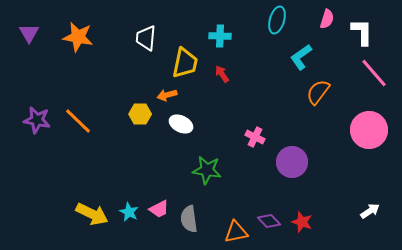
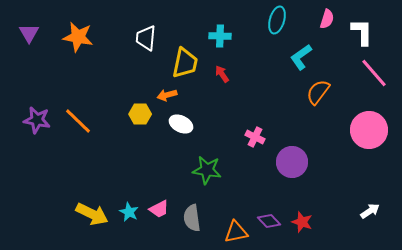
gray semicircle: moved 3 px right, 1 px up
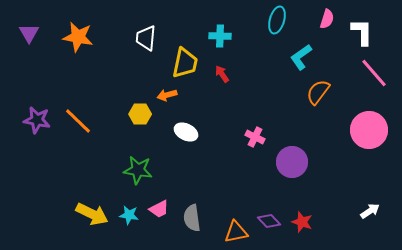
white ellipse: moved 5 px right, 8 px down
green star: moved 69 px left
cyan star: moved 3 px down; rotated 18 degrees counterclockwise
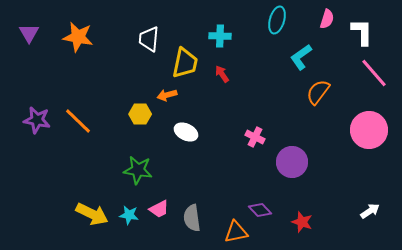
white trapezoid: moved 3 px right, 1 px down
purple diamond: moved 9 px left, 11 px up
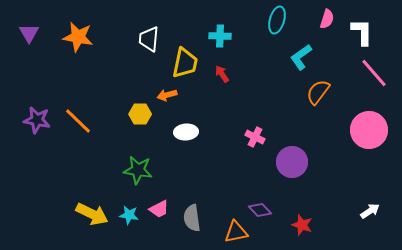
white ellipse: rotated 30 degrees counterclockwise
red star: moved 3 px down
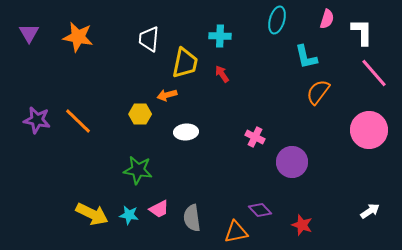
cyan L-shape: moved 5 px right; rotated 68 degrees counterclockwise
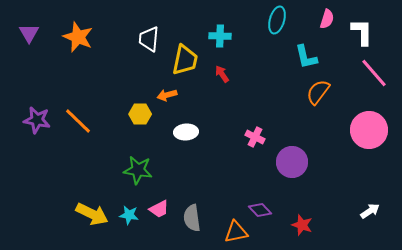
orange star: rotated 12 degrees clockwise
yellow trapezoid: moved 3 px up
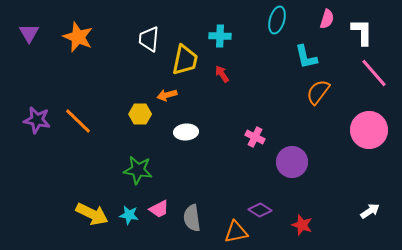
purple diamond: rotated 15 degrees counterclockwise
